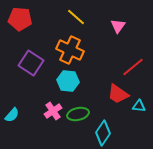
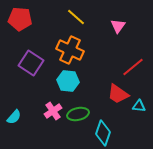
cyan semicircle: moved 2 px right, 2 px down
cyan diamond: rotated 15 degrees counterclockwise
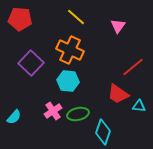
purple square: rotated 10 degrees clockwise
cyan diamond: moved 1 px up
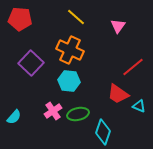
cyan hexagon: moved 1 px right
cyan triangle: rotated 16 degrees clockwise
